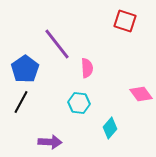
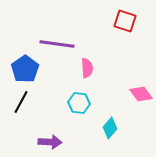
purple line: rotated 44 degrees counterclockwise
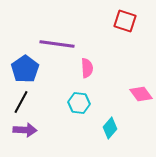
purple arrow: moved 25 px left, 12 px up
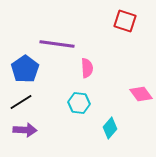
black line: rotated 30 degrees clockwise
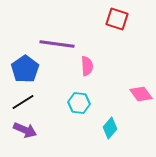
red square: moved 8 px left, 2 px up
pink semicircle: moved 2 px up
black line: moved 2 px right
purple arrow: rotated 20 degrees clockwise
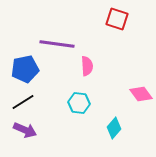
blue pentagon: rotated 24 degrees clockwise
cyan diamond: moved 4 px right
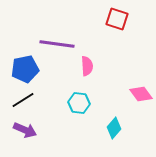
black line: moved 2 px up
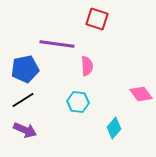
red square: moved 20 px left
cyan hexagon: moved 1 px left, 1 px up
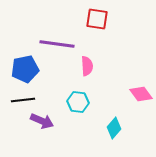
red square: rotated 10 degrees counterclockwise
black line: rotated 25 degrees clockwise
purple arrow: moved 17 px right, 9 px up
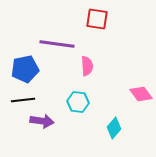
purple arrow: rotated 15 degrees counterclockwise
